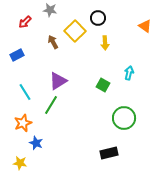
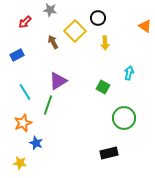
green square: moved 2 px down
green line: moved 3 px left; rotated 12 degrees counterclockwise
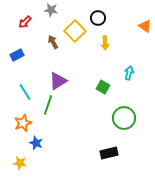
gray star: moved 1 px right
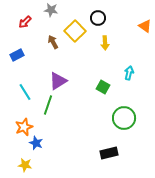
orange star: moved 1 px right, 4 px down
yellow star: moved 5 px right, 2 px down
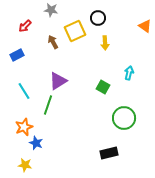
red arrow: moved 4 px down
yellow square: rotated 20 degrees clockwise
cyan line: moved 1 px left, 1 px up
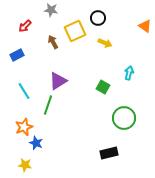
yellow arrow: rotated 64 degrees counterclockwise
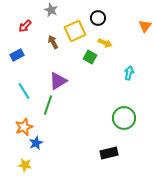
gray star: rotated 16 degrees clockwise
orange triangle: rotated 32 degrees clockwise
green square: moved 13 px left, 30 px up
blue star: rotated 24 degrees clockwise
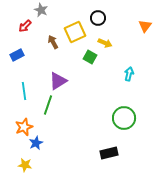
gray star: moved 10 px left
yellow square: moved 1 px down
cyan arrow: moved 1 px down
cyan line: rotated 24 degrees clockwise
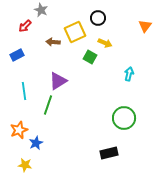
brown arrow: rotated 56 degrees counterclockwise
orange star: moved 5 px left, 3 px down
